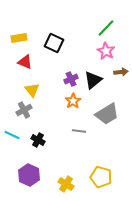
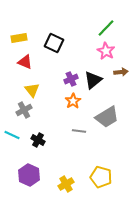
gray trapezoid: moved 3 px down
yellow cross: rotated 28 degrees clockwise
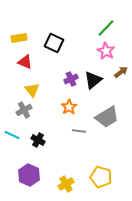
brown arrow: rotated 32 degrees counterclockwise
orange star: moved 4 px left, 6 px down
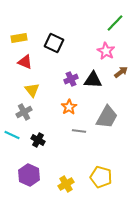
green line: moved 9 px right, 5 px up
black triangle: rotated 42 degrees clockwise
gray cross: moved 2 px down
gray trapezoid: rotated 30 degrees counterclockwise
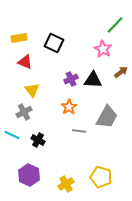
green line: moved 2 px down
pink star: moved 3 px left, 2 px up
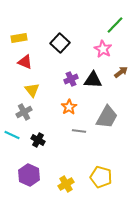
black square: moved 6 px right; rotated 18 degrees clockwise
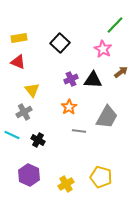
red triangle: moved 7 px left
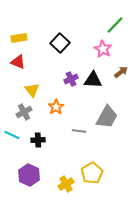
orange star: moved 13 px left
black cross: rotated 32 degrees counterclockwise
yellow pentagon: moved 9 px left, 4 px up; rotated 25 degrees clockwise
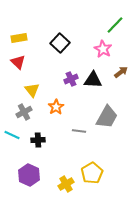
red triangle: rotated 21 degrees clockwise
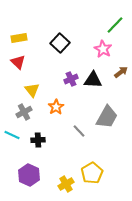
gray line: rotated 40 degrees clockwise
